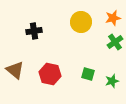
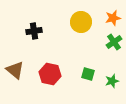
green cross: moved 1 px left
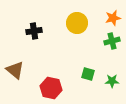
yellow circle: moved 4 px left, 1 px down
green cross: moved 2 px left, 1 px up; rotated 21 degrees clockwise
red hexagon: moved 1 px right, 14 px down
green star: rotated 16 degrees clockwise
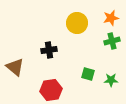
orange star: moved 2 px left
black cross: moved 15 px right, 19 px down
brown triangle: moved 3 px up
green star: moved 1 px left, 1 px up
red hexagon: moved 2 px down; rotated 20 degrees counterclockwise
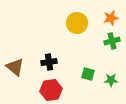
black cross: moved 12 px down
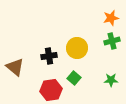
yellow circle: moved 25 px down
black cross: moved 6 px up
green square: moved 14 px left, 4 px down; rotated 24 degrees clockwise
